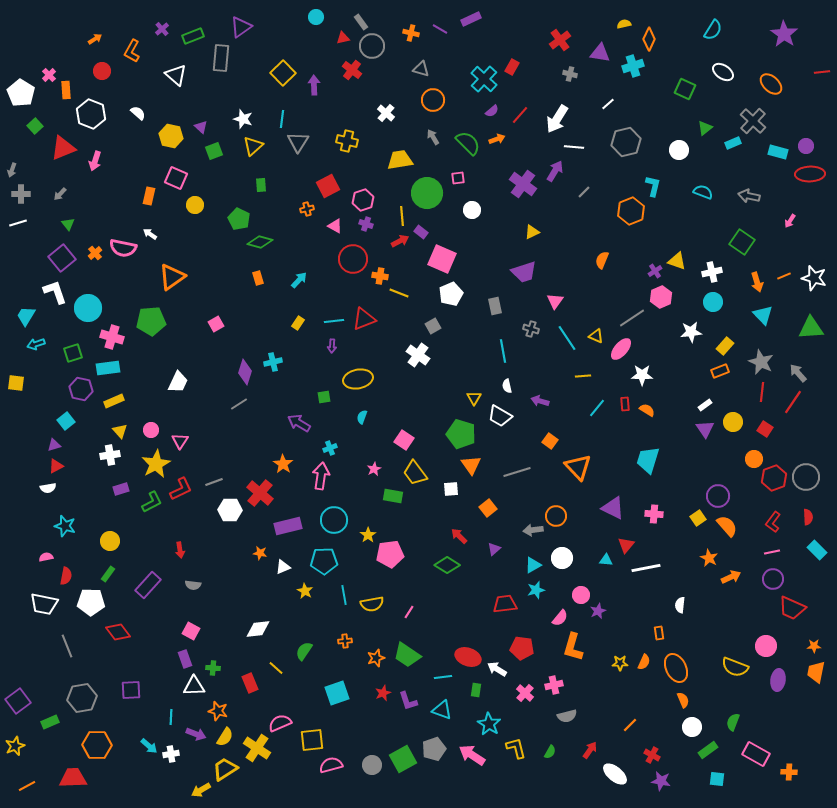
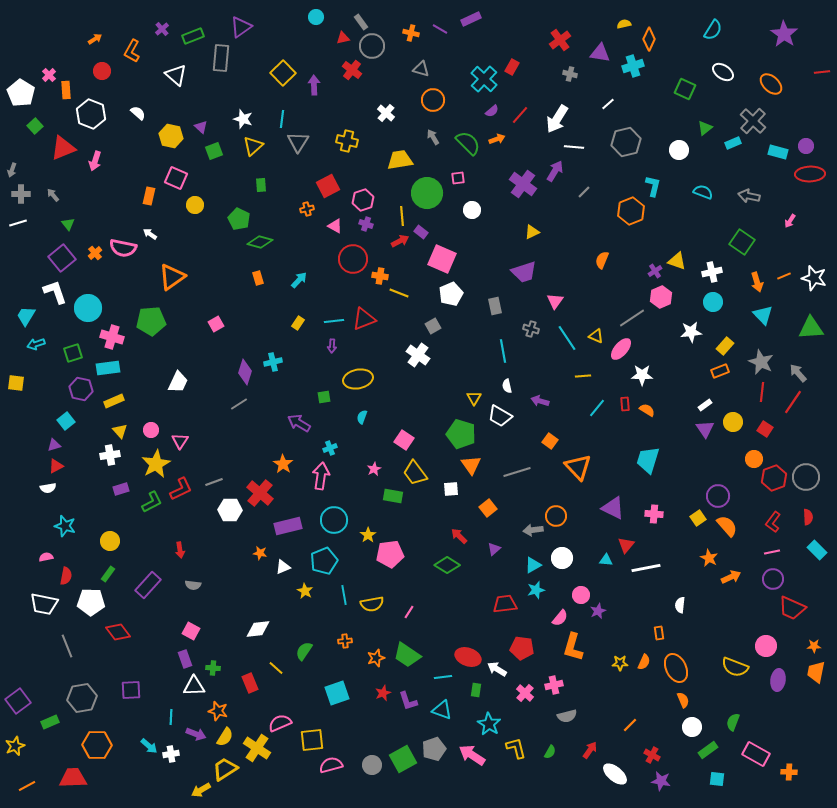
gray arrow at (60, 194): moved 7 px left, 1 px down; rotated 96 degrees clockwise
cyan pentagon at (324, 561): rotated 20 degrees counterclockwise
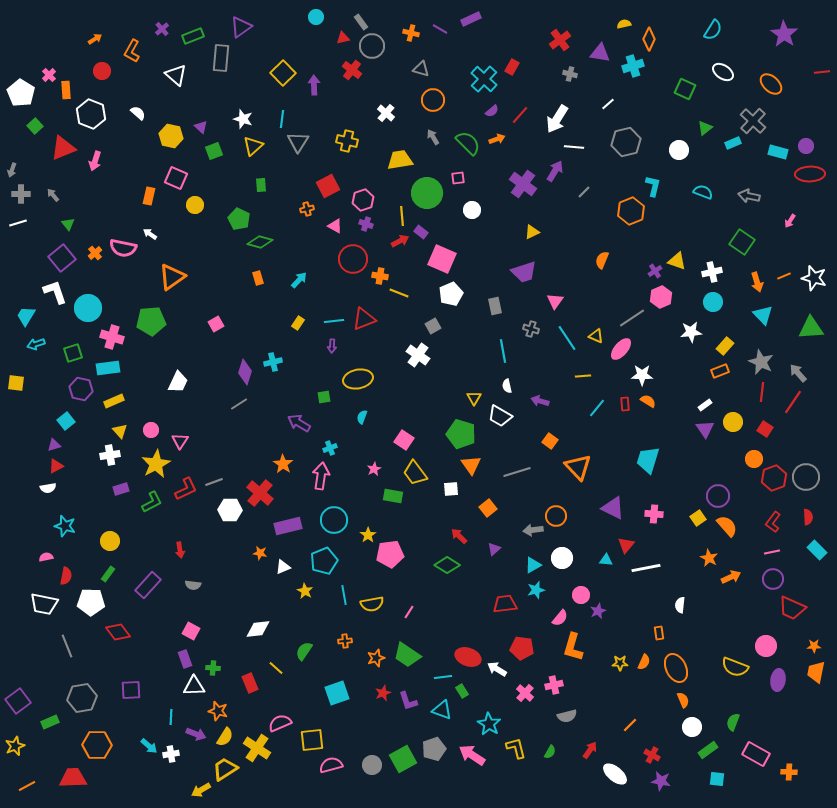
orange semicircle at (647, 410): moved 1 px right, 9 px up
red L-shape at (181, 489): moved 5 px right
green rectangle at (476, 690): moved 14 px left, 1 px down; rotated 40 degrees counterclockwise
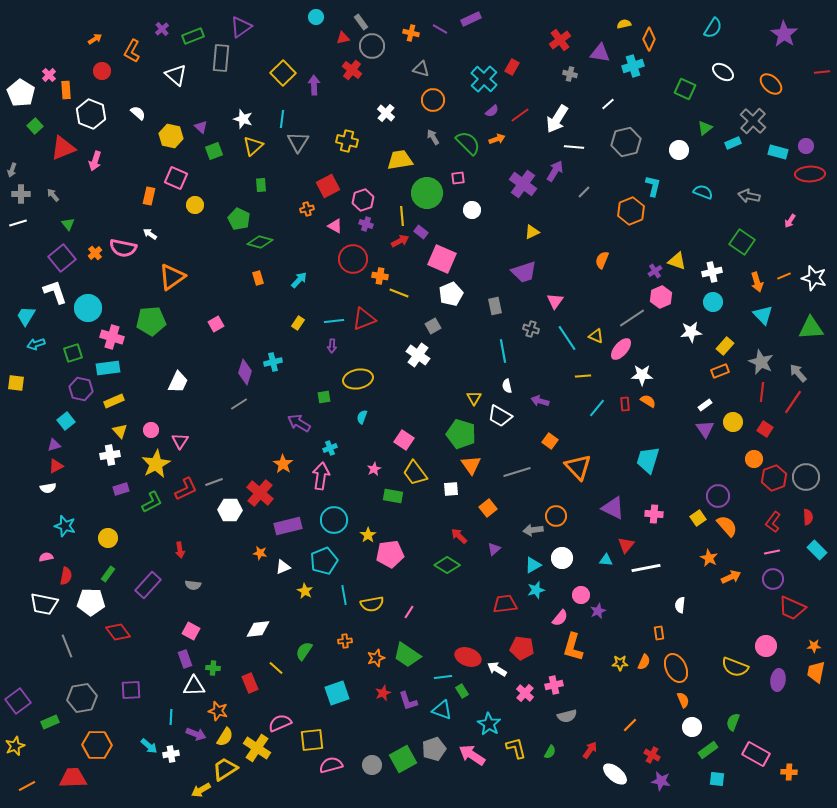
cyan semicircle at (713, 30): moved 2 px up
red line at (520, 115): rotated 12 degrees clockwise
yellow circle at (110, 541): moved 2 px left, 3 px up
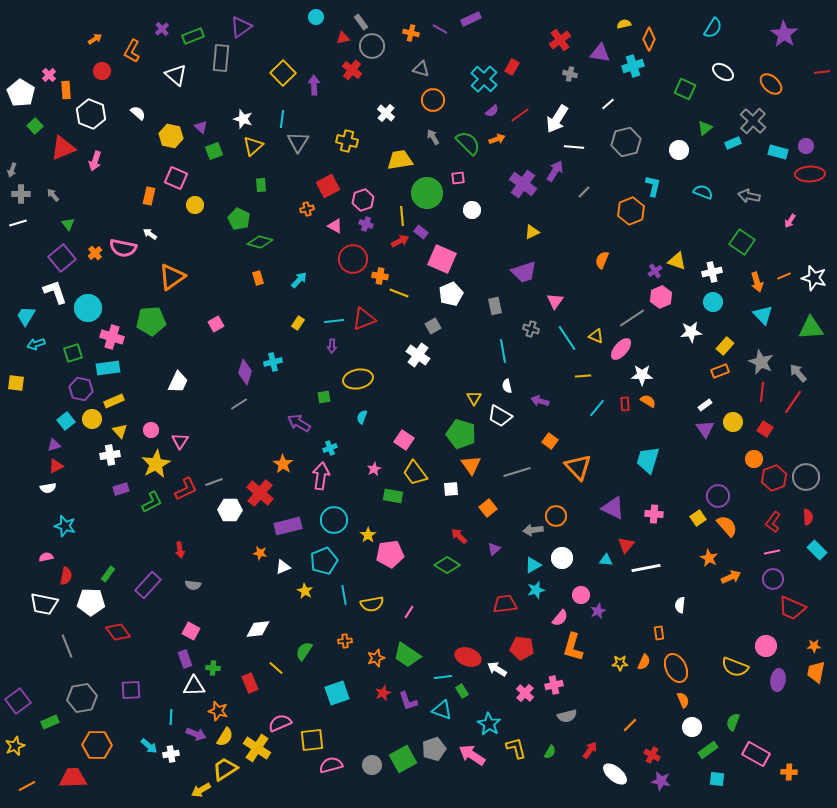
yellow circle at (108, 538): moved 16 px left, 119 px up
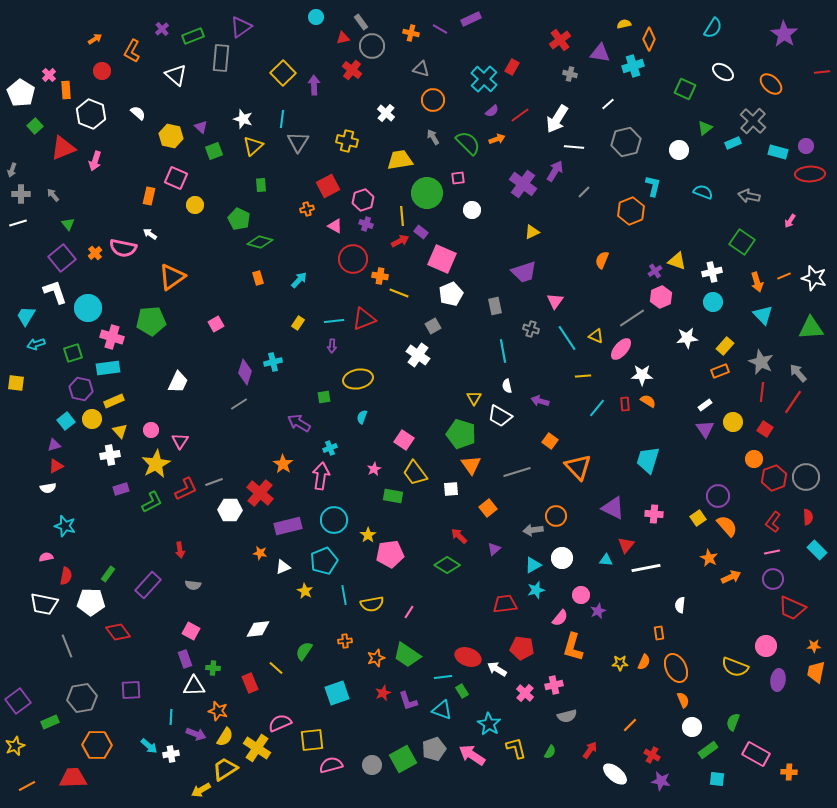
white star at (691, 332): moved 4 px left, 6 px down
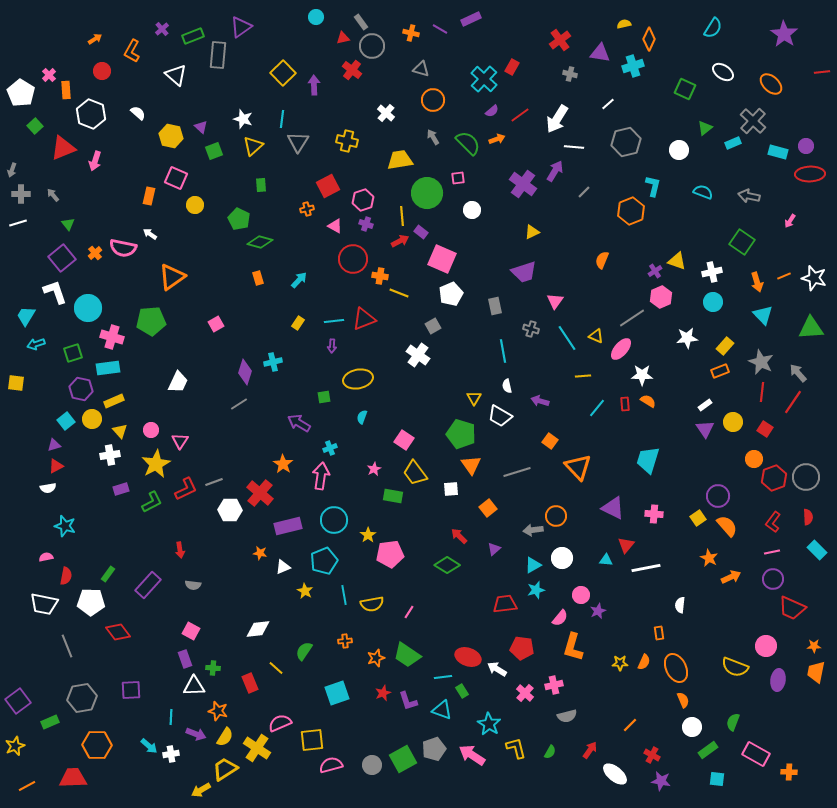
gray rectangle at (221, 58): moved 3 px left, 3 px up
